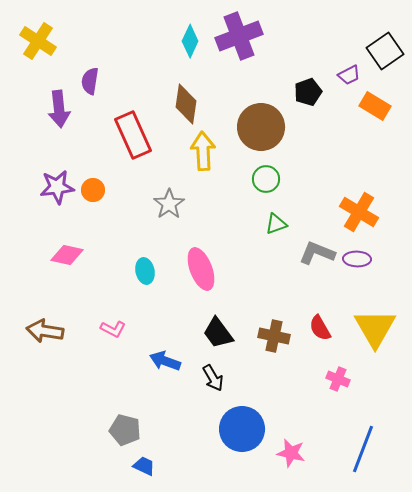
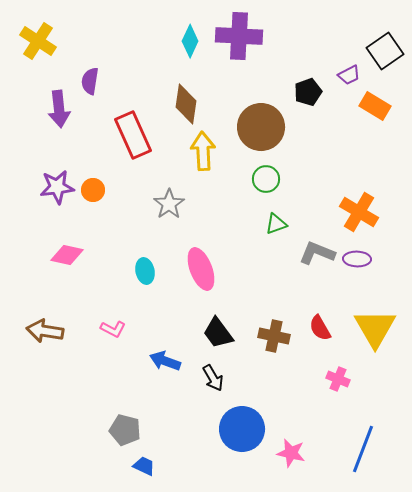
purple cross: rotated 24 degrees clockwise
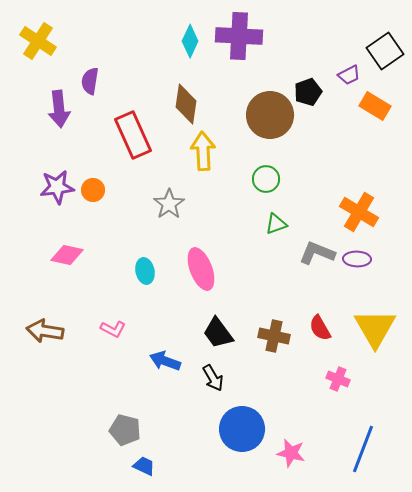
brown circle: moved 9 px right, 12 px up
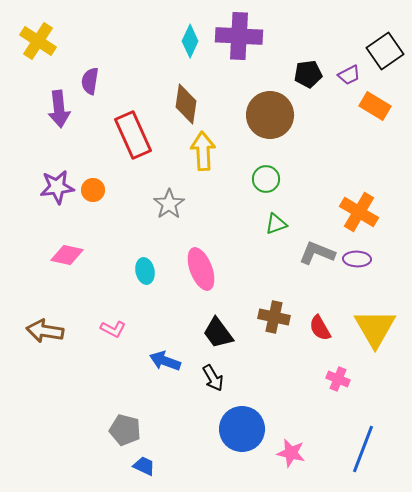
black pentagon: moved 18 px up; rotated 12 degrees clockwise
brown cross: moved 19 px up
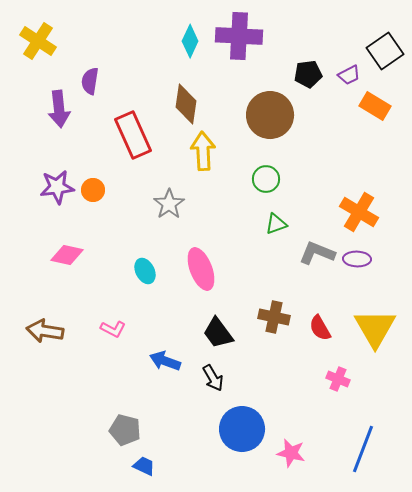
cyan ellipse: rotated 15 degrees counterclockwise
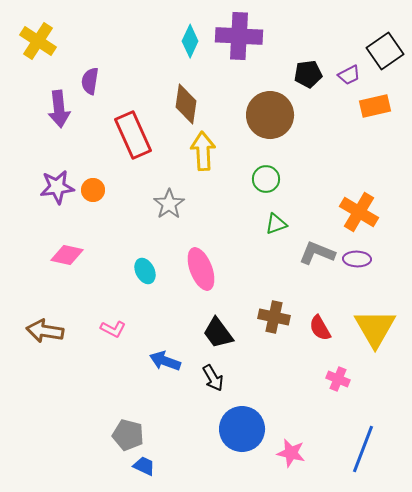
orange rectangle: rotated 44 degrees counterclockwise
gray pentagon: moved 3 px right, 5 px down
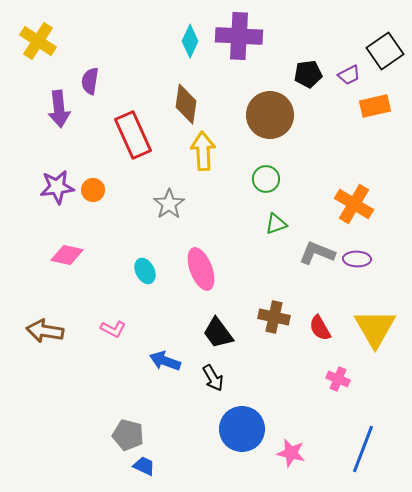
orange cross: moved 5 px left, 8 px up
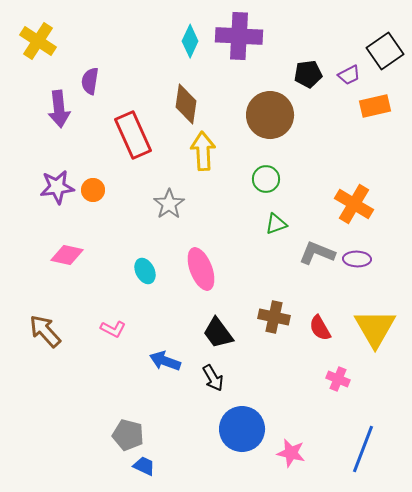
brown arrow: rotated 39 degrees clockwise
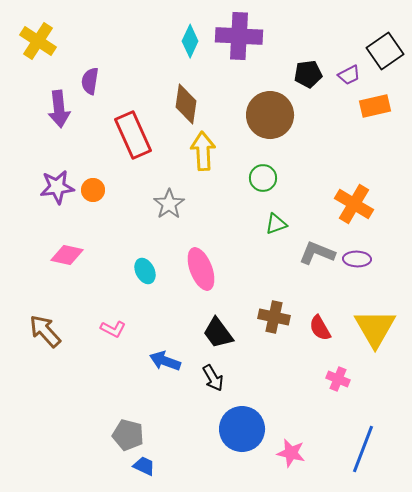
green circle: moved 3 px left, 1 px up
